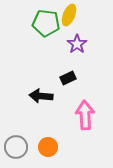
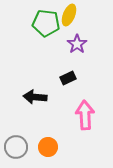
black arrow: moved 6 px left, 1 px down
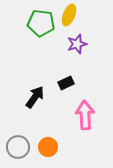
green pentagon: moved 5 px left
purple star: rotated 18 degrees clockwise
black rectangle: moved 2 px left, 5 px down
black arrow: rotated 120 degrees clockwise
gray circle: moved 2 px right
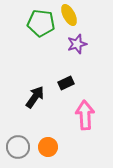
yellow ellipse: rotated 50 degrees counterclockwise
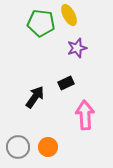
purple star: moved 4 px down
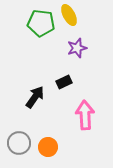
black rectangle: moved 2 px left, 1 px up
gray circle: moved 1 px right, 4 px up
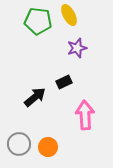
green pentagon: moved 3 px left, 2 px up
black arrow: rotated 15 degrees clockwise
gray circle: moved 1 px down
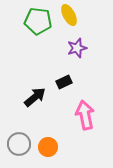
pink arrow: rotated 8 degrees counterclockwise
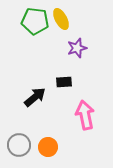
yellow ellipse: moved 8 px left, 4 px down
green pentagon: moved 3 px left
black rectangle: rotated 21 degrees clockwise
gray circle: moved 1 px down
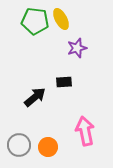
pink arrow: moved 16 px down
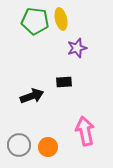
yellow ellipse: rotated 15 degrees clockwise
black arrow: moved 3 px left, 1 px up; rotated 20 degrees clockwise
